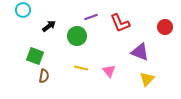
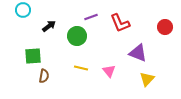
purple triangle: moved 2 px left, 1 px down
green square: moved 2 px left; rotated 24 degrees counterclockwise
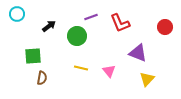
cyan circle: moved 6 px left, 4 px down
brown semicircle: moved 2 px left, 2 px down
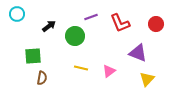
red circle: moved 9 px left, 3 px up
green circle: moved 2 px left
pink triangle: rotated 32 degrees clockwise
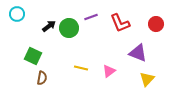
green circle: moved 6 px left, 8 px up
green square: rotated 30 degrees clockwise
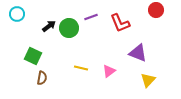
red circle: moved 14 px up
yellow triangle: moved 1 px right, 1 px down
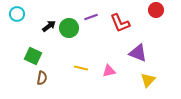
pink triangle: rotated 24 degrees clockwise
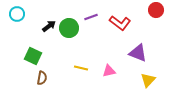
red L-shape: rotated 30 degrees counterclockwise
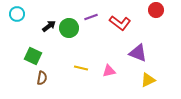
yellow triangle: rotated 21 degrees clockwise
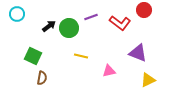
red circle: moved 12 px left
yellow line: moved 12 px up
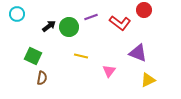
green circle: moved 1 px up
pink triangle: rotated 40 degrees counterclockwise
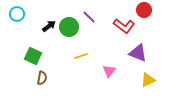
purple line: moved 2 px left; rotated 64 degrees clockwise
red L-shape: moved 4 px right, 3 px down
yellow line: rotated 32 degrees counterclockwise
